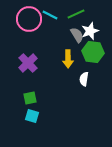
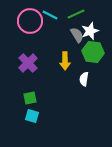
pink circle: moved 1 px right, 2 px down
yellow arrow: moved 3 px left, 2 px down
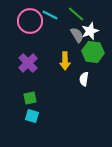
green line: rotated 66 degrees clockwise
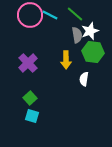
green line: moved 1 px left
pink circle: moved 6 px up
gray semicircle: rotated 21 degrees clockwise
yellow arrow: moved 1 px right, 1 px up
green square: rotated 32 degrees counterclockwise
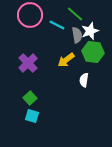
cyan line: moved 7 px right, 10 px down
yellow arrow: rotated 54 degrees clockwise
white semicircle: moved 1 px down
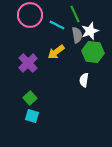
green line: rotated 24 degrees clockwise
yellow arrow: moved 10 px left, 8 px up
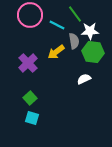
green line: rotated 12 degrees counterclockwise
white star: rotated 18 degrees clockwise
gray semicircle: moved 3 px left, 6 px down
white semicircle: moved 1 px up; rotated 56 degrees clockwise
cyan square: moved 2 px down
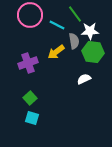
purple cross: rotated 24 degrees clockwise
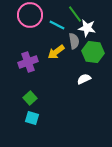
white star: moved 3 px left, 3 px up; rotated 12 degrees clockwise
purple cross: moved 1 px up
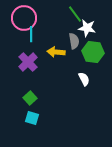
pink circle: moved 6 px left, 3 px down
cyan line: moved 26 px left, 9 px down; rotated 63 degrees clockwise
yellow arrow: rotated 42 degrees clockwise
purple cross: rotated 24 degrees counterclockwise
white semicircle: rotated 88 degrees clockwise
